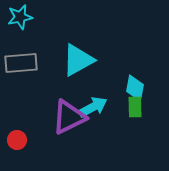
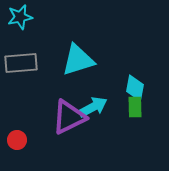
cyan triangle: rotated 12 degrees clockwise
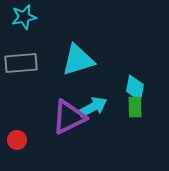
cyan star: moved 4 px right
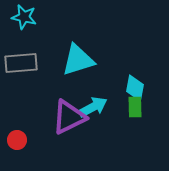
cyan star: rotated 25 degrees clockwise
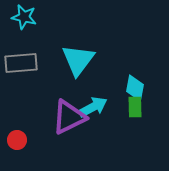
cyan triangle: rotated 36 degrees counterclockwise
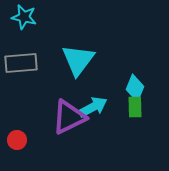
cyan diamond: rotated 12 degrees clockwise
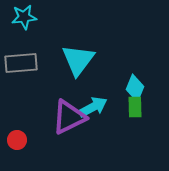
cyan star: rotated 20 degrees counterclockwise
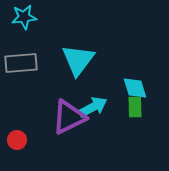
cyan diamond: rotated 40 degrees counterclockwise
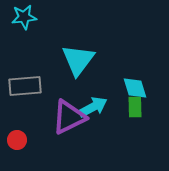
gray rectangle: moved 4 px right, 23 px down
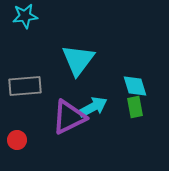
cyan star: moved 1 px right, 1 px up
cyan diamond: moved 2 px up
green rectangle: rotated 10 degrees counterclockwise
